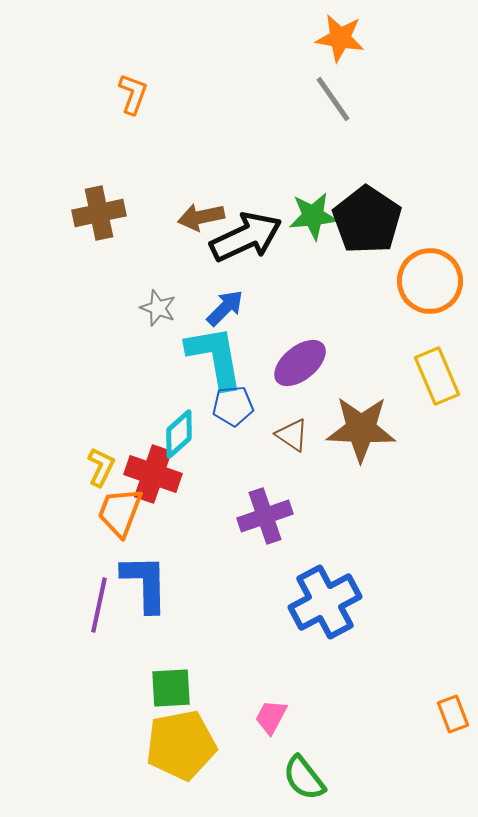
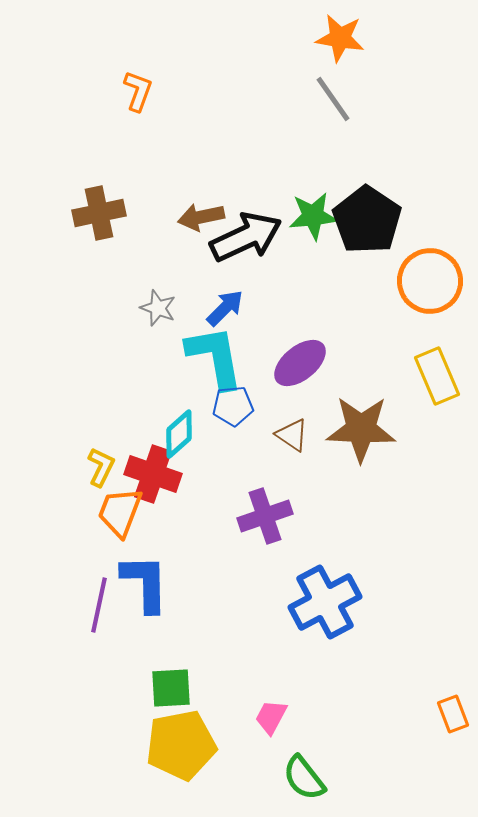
orange L-shape: moved 5 px right, 3 px up
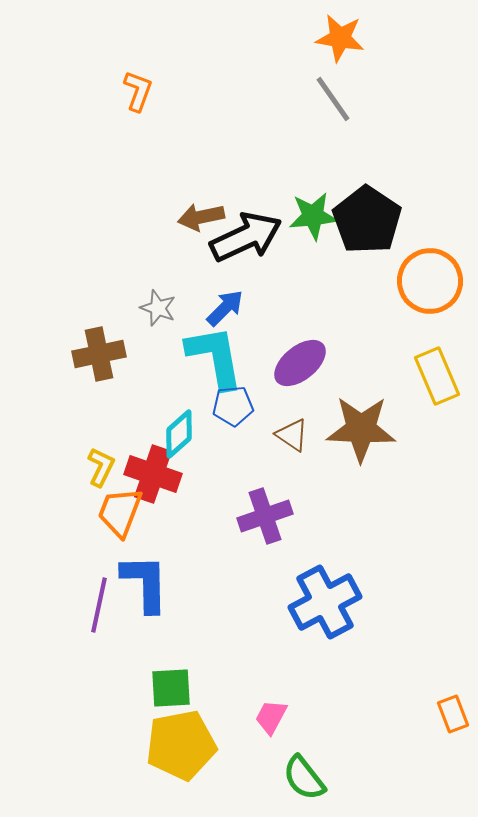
brown cross: moved 141 px down
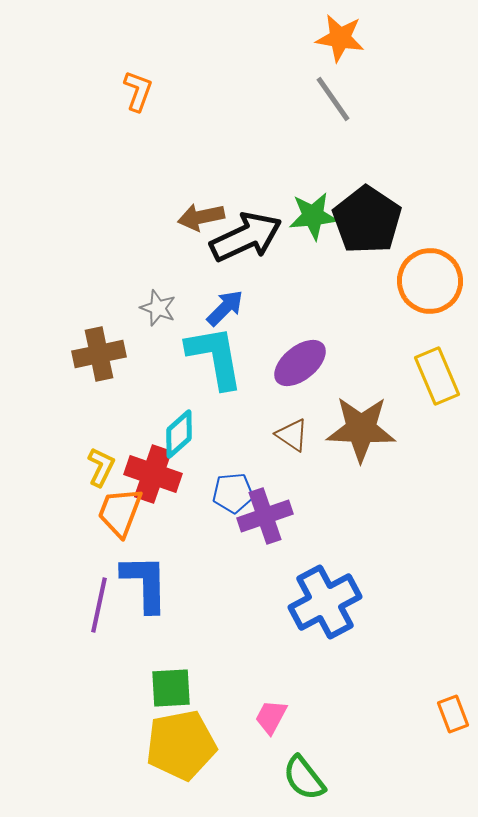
blue pentagon: moved 87 px down
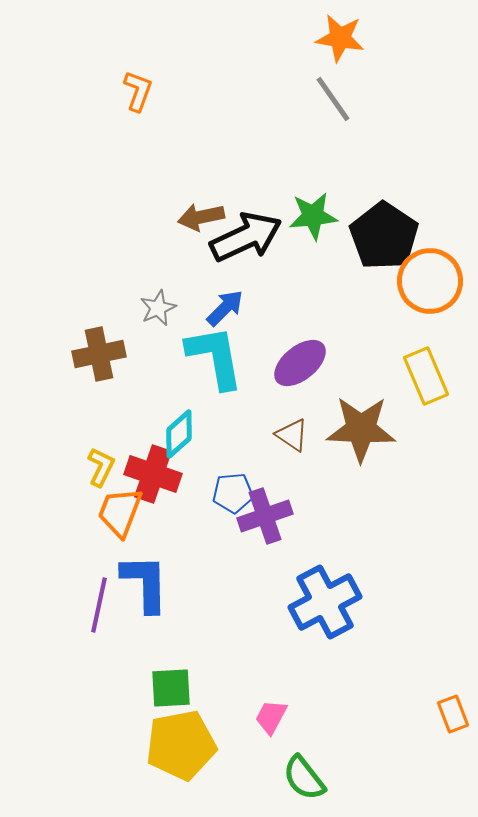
black pentagon: moved 17 px right, 16 px down
gray star: rotated 27 degrees clockwise
yellow rectangle: moved 11 px left
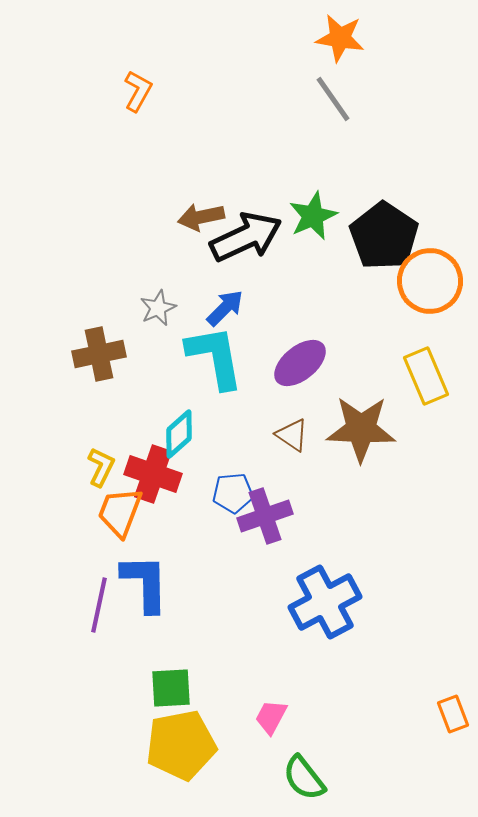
orange L-shape: rotated 9 degrees clockwise
green star: rotated 18 degrees counterclockwise
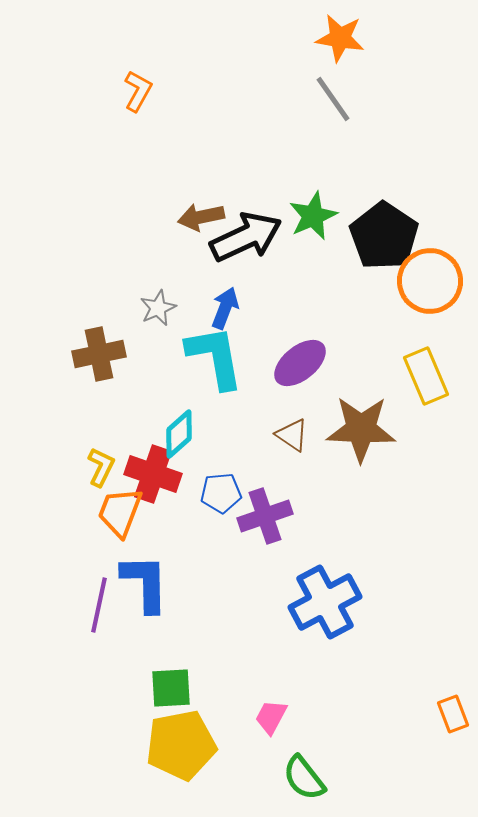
blue arrow: rotated 24 degrees counterclockwise
blue pentagon: moved 12 px left
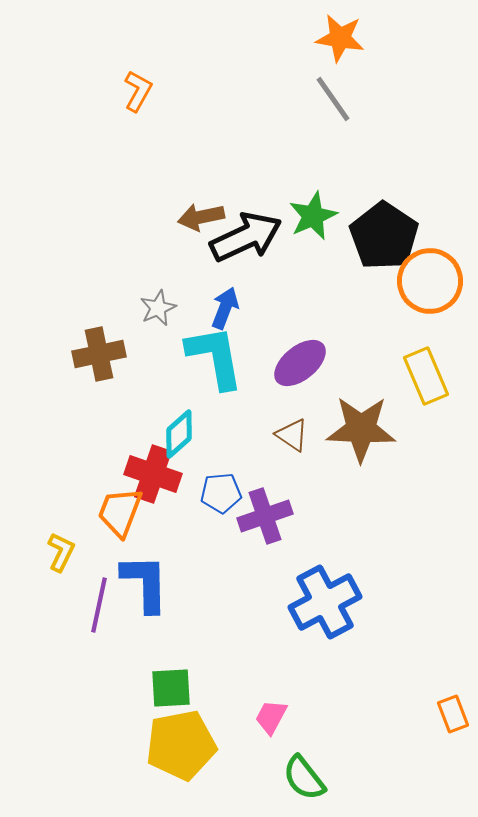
yellow L-shape: moved 40 px left, 85 px down
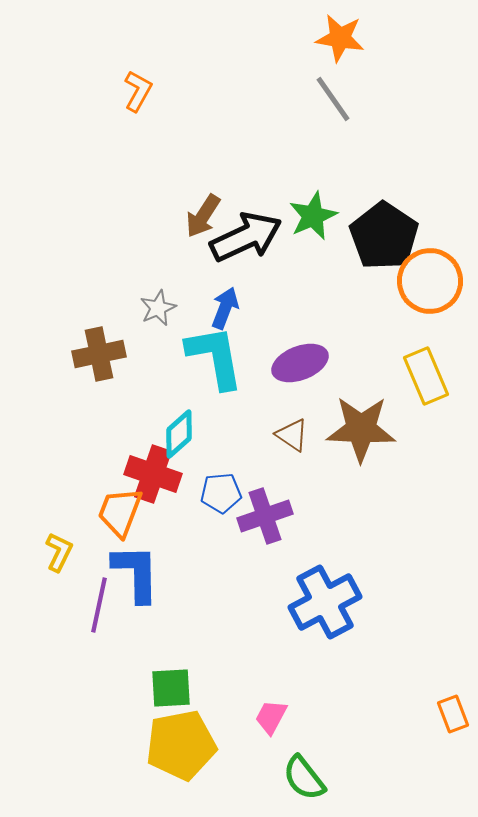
brown arrow: moved 2 px right, 1 px up; rotated 45 degrees counterclockwise
purple ellipse: rotated 18 degrees clockwise
yellow L-shape: moved 2 px left
blue L-shape: moved 9 px left, 10 px up
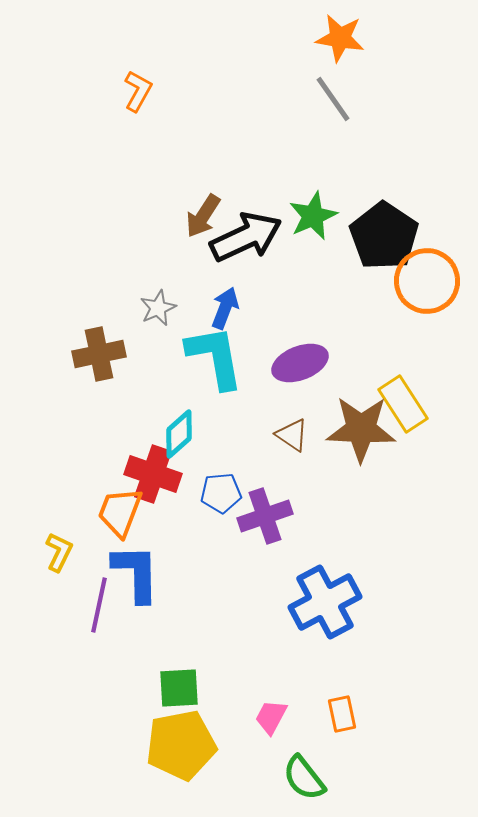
orange circle: moved 3 px left
yellow rectangle: moved 23 px left, 28 px down; rotated 10 degrees counterclockwise
green square: moved 8 px right
orange rectangle: moved 111 px left; rotated 9 degrees clockwise
